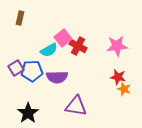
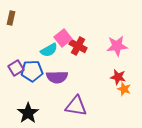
brown rectangle: moved 9 px left
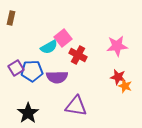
red cross: moved 9 px down
cyan semicircle: moved 3 px up
orange star: moved 1 px right, 3 px up
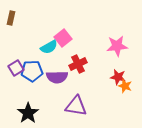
red cross: moved 9 px down; rotated 36 degrees clockwise
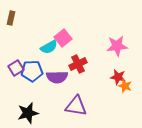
black star: rotated 20 degrees clockwise
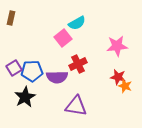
cyan semicircle: moved 28 px right, 24 px up
purple square: moved 2 px left
black star: moved 3 px left, 16 px up; rotated 15 degrees counterclockwise
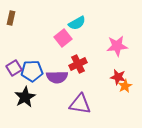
orange star: rotated 24 degrees clockwise
purple triangle: moved 4 px right, 2 px up
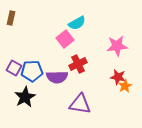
pink square: moved 2 px right, 1 px down
purple square: rotated 28 degrees counterclockwise
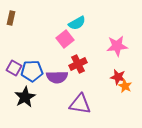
orange star: rotated 16 degrees counterclockwise
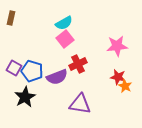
cyan semicircle: moved 13 px left
blue pentagon: rotated 20 degrees clockwise
purple semicircle: rotated 20 degrees counterclockwise
